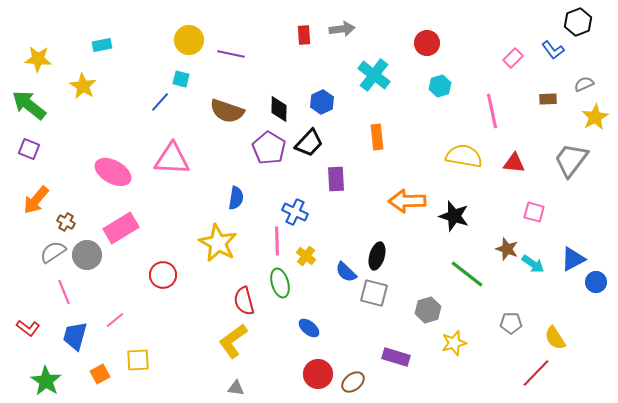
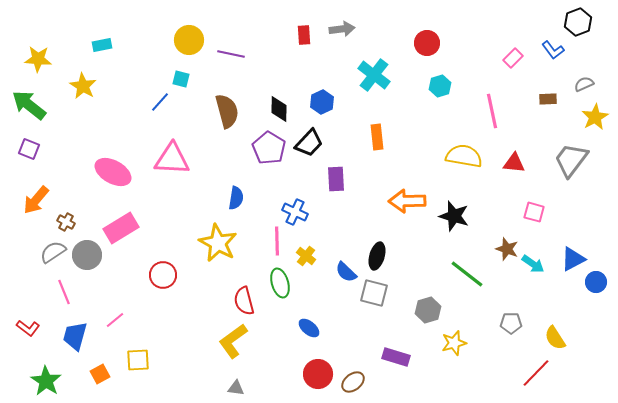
brown semicircle at (227, 111): rotated 124 degrees counterclockwise
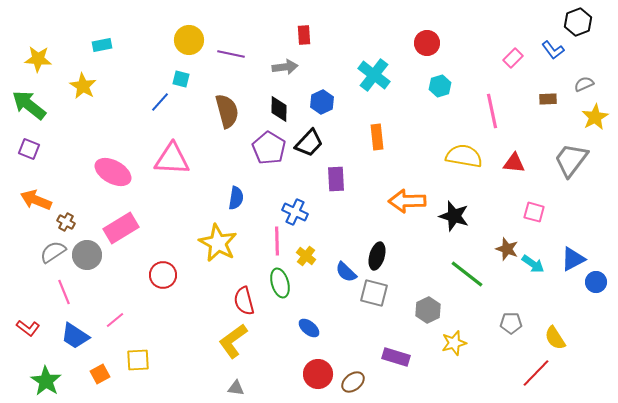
gray arrow at (342, 29): moved 57 px left, 38 px down
orange arrow at (36, 200): rotated 72 degrees clockwise
gray hexagon at (428, 310): rotated 10 degrees counterclockwise
blue trapezoid at (75, 336): rotated 72 degrees counterclockwise
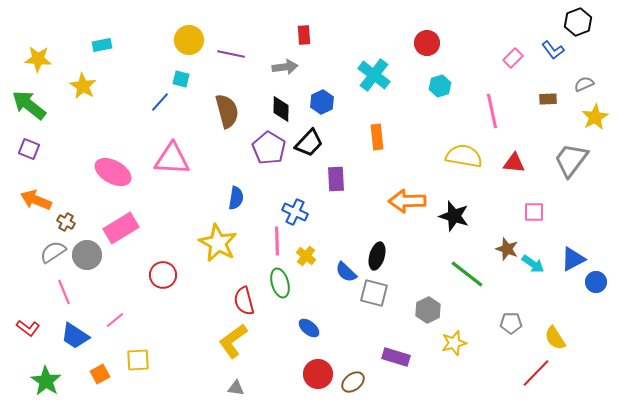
black diamond at (279, 109): moved 2 px right
pink square at (534, 212): rotated 15 degrees counterclockwise
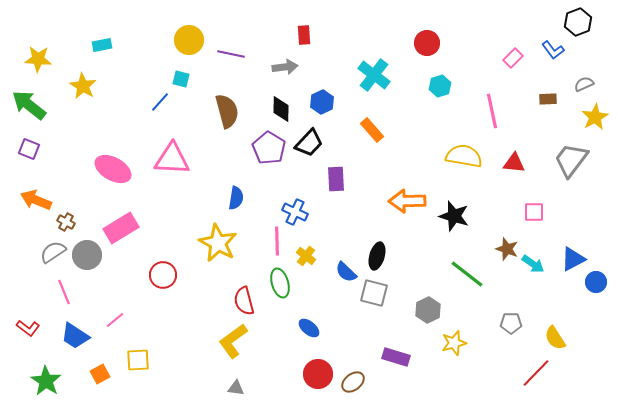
orange rectangle at (377, 137): moved 5 px left, 7 px up; rotated 35 degrees counterclockwise
pink ellipse at (113, 172): moved 3 px up
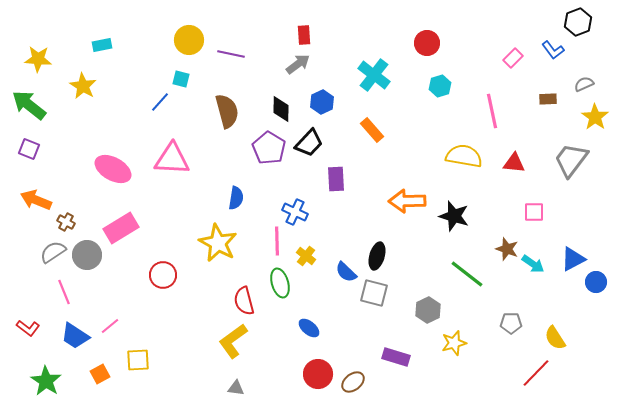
gray arrow at (285, 67): moved 13 px right, 3 px up; rotated 30 degrees counterclockwise
yellow star at (595, 117): rotated 8 degrees counterclockwise
pink line at (115, 320): moved 5 px left, 6 px down
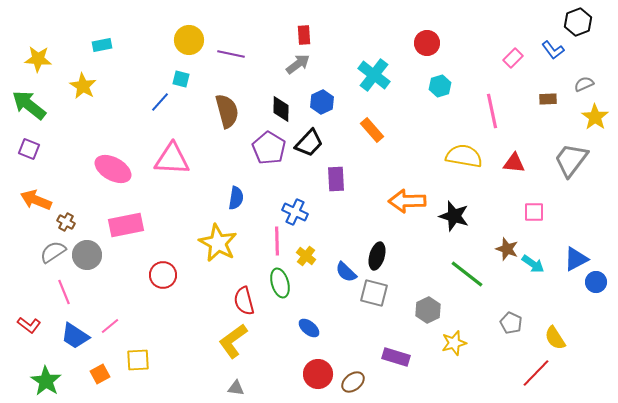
pink rectangle at (121, 228): moved 5 px right, 3 px up; rotated 20 degrees clockwise
blue triangle at (573, 259): moved 3 px right
gray pentagon at (511, 323): rotated 25 degrees clockwise
red L-shape at (28, 328): moved 1 px right, 3 px up
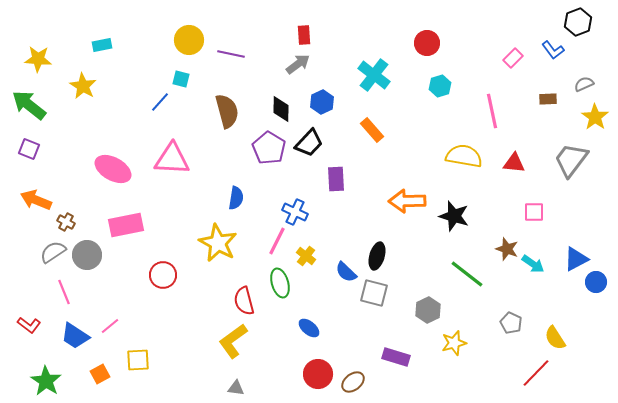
pink line at (277, 241): rotated 28 degrees clockwise
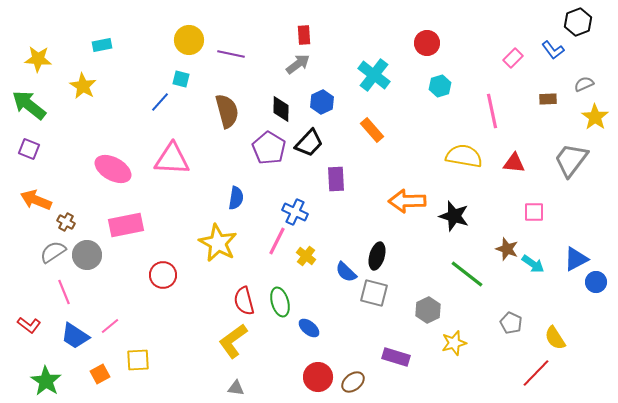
green ellipse at (280, 283): moved 19 px down
red circle at (318, 374): moved 3 px down
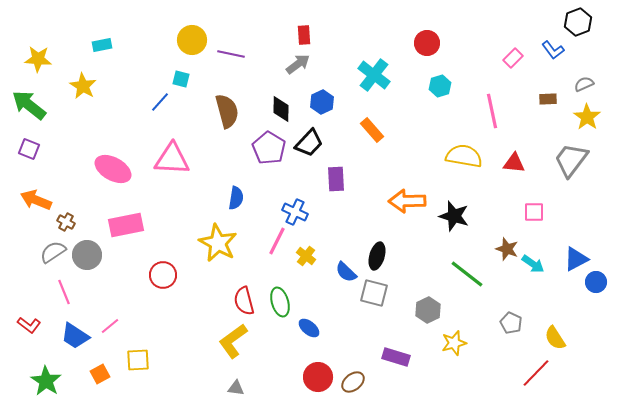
yellow circle at (189, 40): moved 3 px right
yellow star at (595, 117): moved 8 px left
